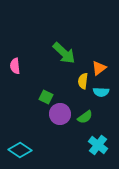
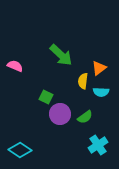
green arrow: moved 3 px left, 2 px down
pink semicircle: rotated 119 degrees clockwise
cyan cross: rotated 18 degrees clockwise
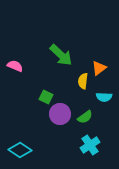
cyan semicircle: moved 3 px right, 5 px down
cyan cross: moved 8 px left
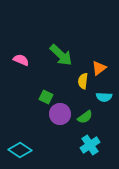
pink semicircle: moved 6 px right, 6 px up
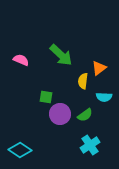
green square: rotated 16 degrees counterclockwise
green semicircle: moved 2 px up
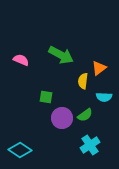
green arrow: rotated 15 degrees counterclockwise
purple circle: moved 2 px right, 4 px down
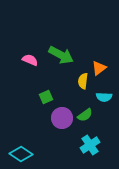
pink semicircle: moved 9 px right
green square: rotated 32 degrees counterclockwise
cyan diamond: moved 1 px right, 4 px down
